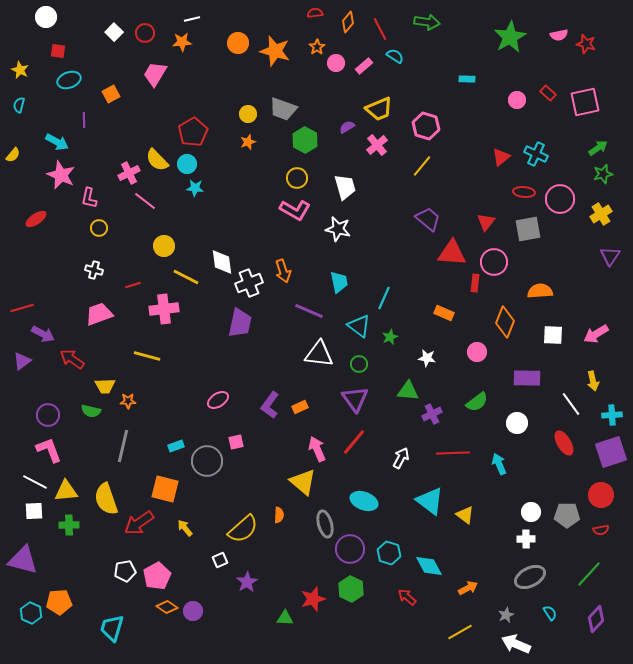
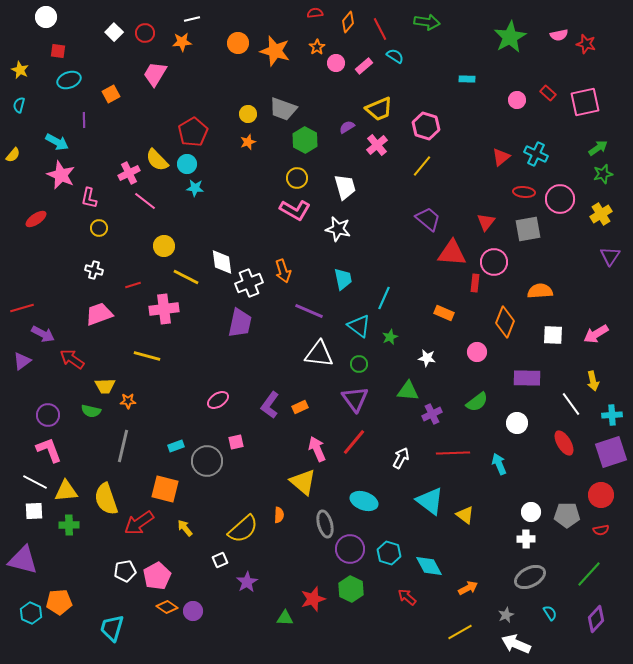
cyan trapezoid at (339, 282): moved 4 px right, 3 px up
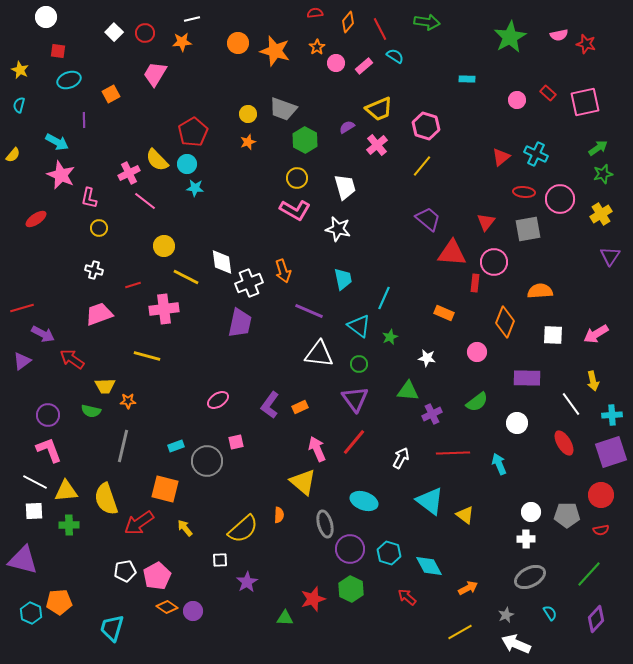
white square at (220, 560): rotated 21 degrees clockwise
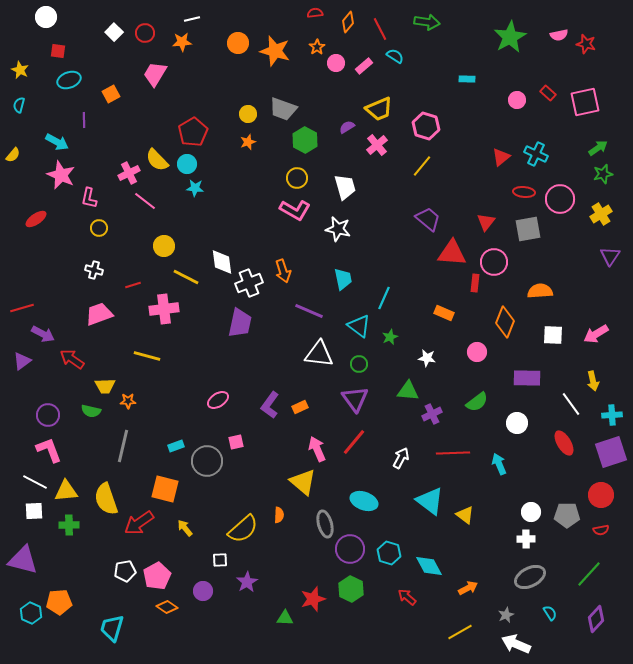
purple circle at (193, 611): moved 10 px right, 20 px up
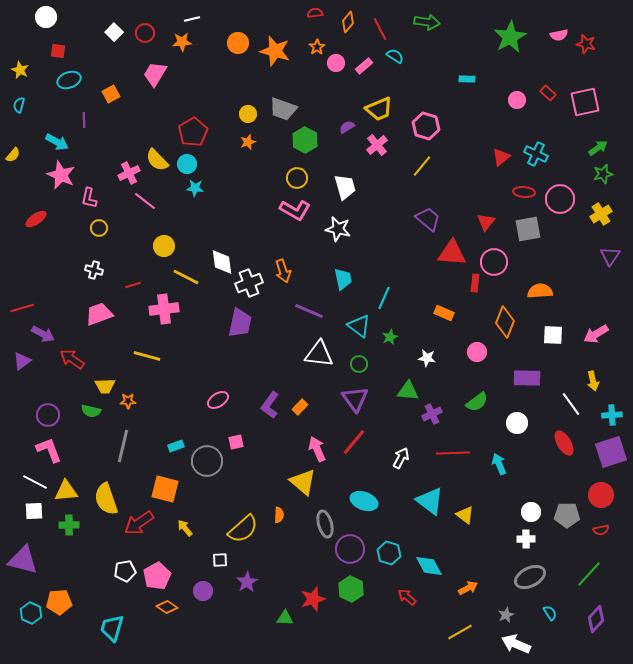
orange rectangle at (300, 407): rotated 21 degrees counterclockwise
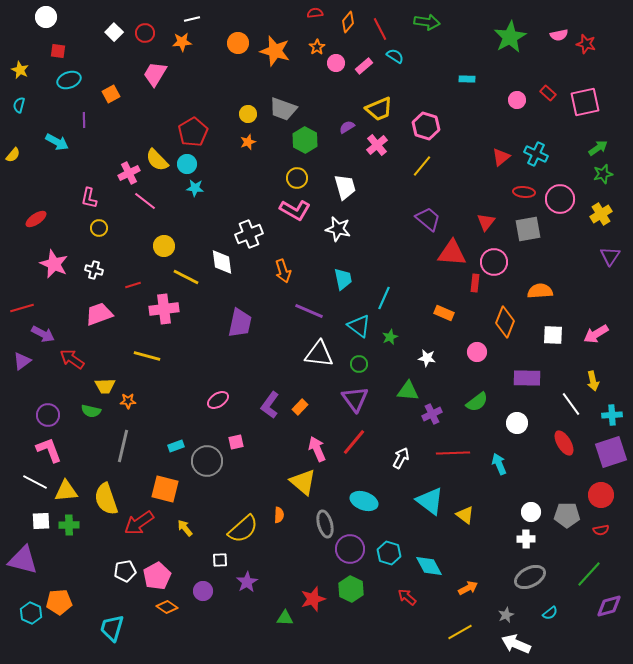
pink star at (61, 175): moved 7 px left, 89 px down
white cross at (249, 283): moved 49 px up
white square at (34, 511): moved 7 px right, 10 px down
cyan semicircle at (550, 613): rotated 84 degrees clockwise
purple diamond at (596, 619): moved 13 px right, 13 px up; rotated 32 degrees clockwise
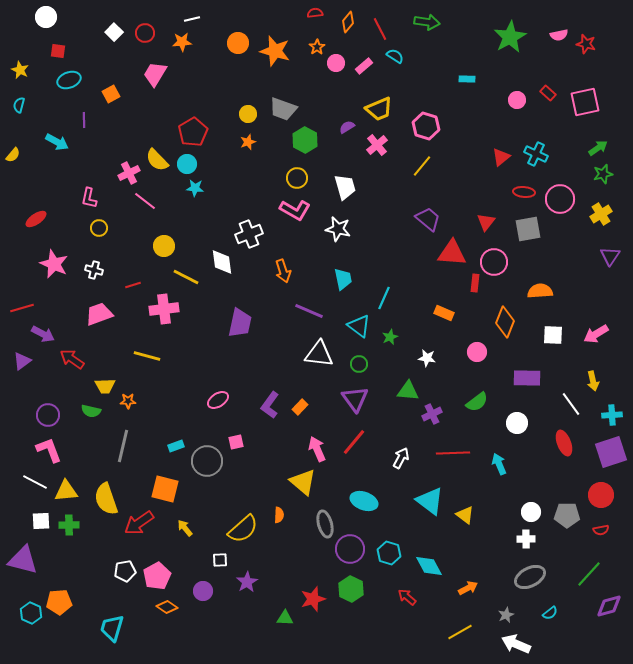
red ellipse at (564, 443): rotated 10 degrees clockwise
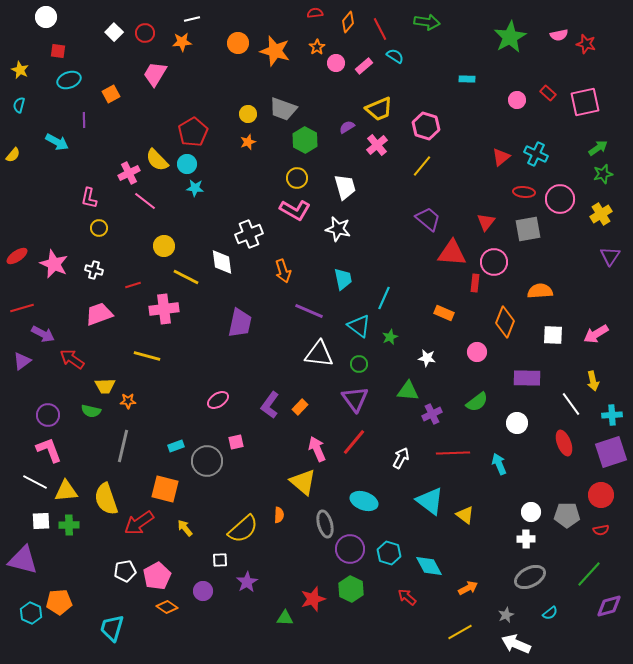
red ellipse at (36, 219): moved 19 px left, 37 px down
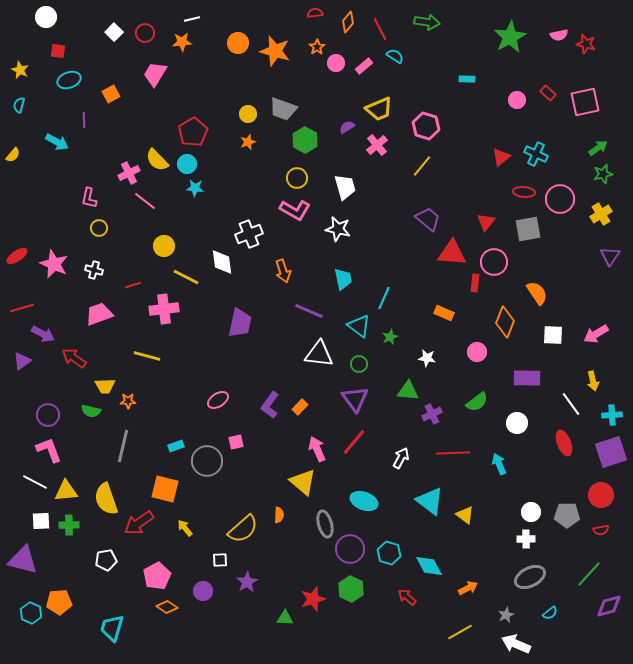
orange semicircle at (540, 291): moved 3 px left, 2 px down; rotated 60 degrees clockwise
red arrow at (72, 359): moved 2 px right, 1 px up
white pentagon at (125, 571): moved 19 px left, 11 px up
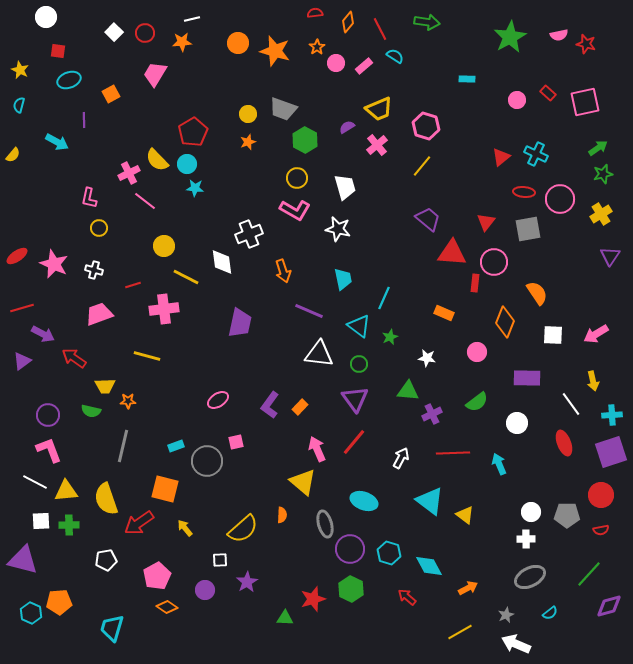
orange semicircle at (279, 515): moved 3 px right
purple circle at (203, 591): moved 2 px right, 1 px up
